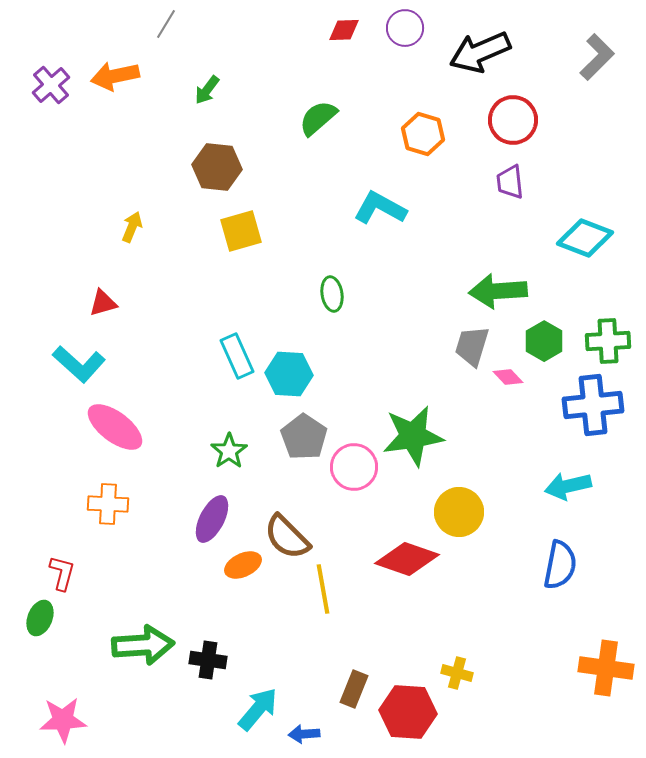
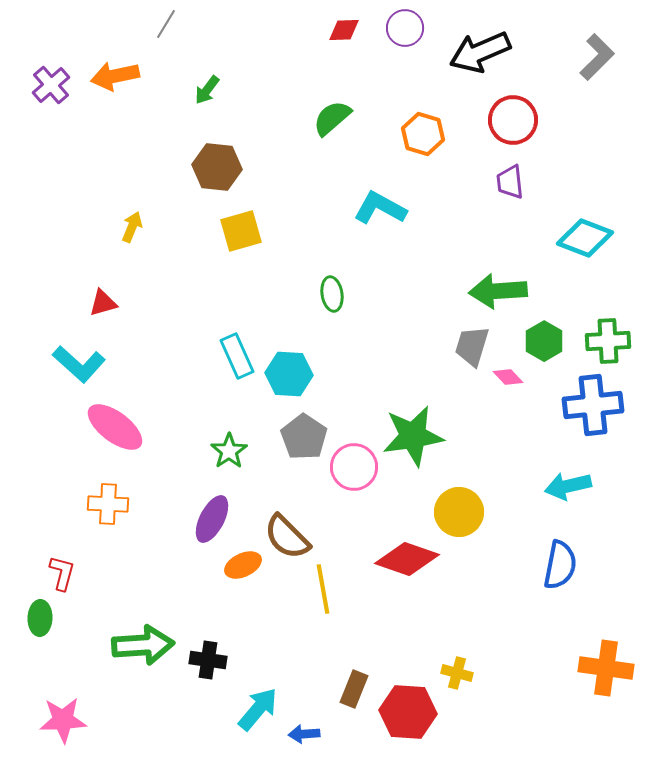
green semicircle at (318, 118): moved 14 px right
green ellipse at (40, 618): rotated 20 degrees counterclockwise
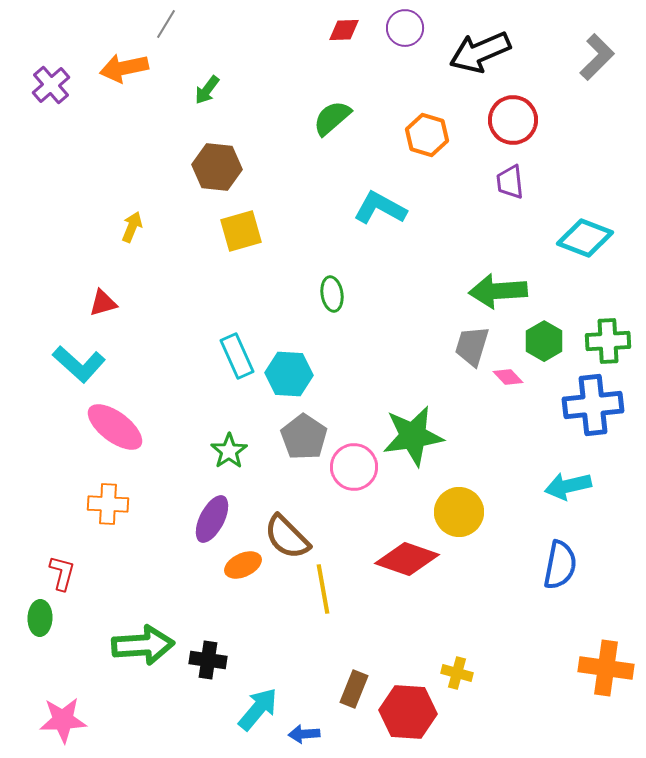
orange arrow at (115, 76): moved 9 px right, 8 px up
orange hexagon at (423, 134): moved 4 px right, 1 px down
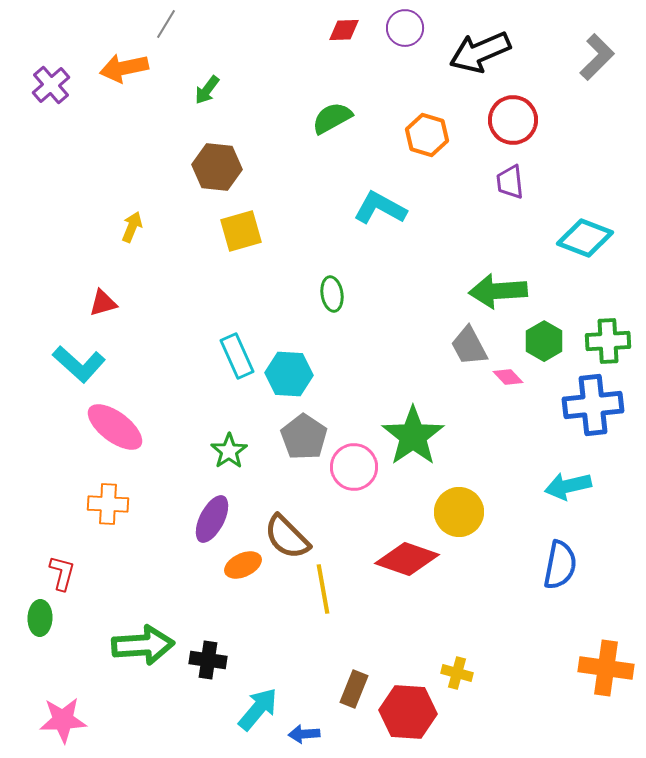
green semicircle at (332, 118): rotated 12 degrees clockwise
gray trapezoid at (472, 346): moved 3 px left; rotated 45 degrees counterclockwise
green star at (413, 436): rotated 26 degrees counterclockwise
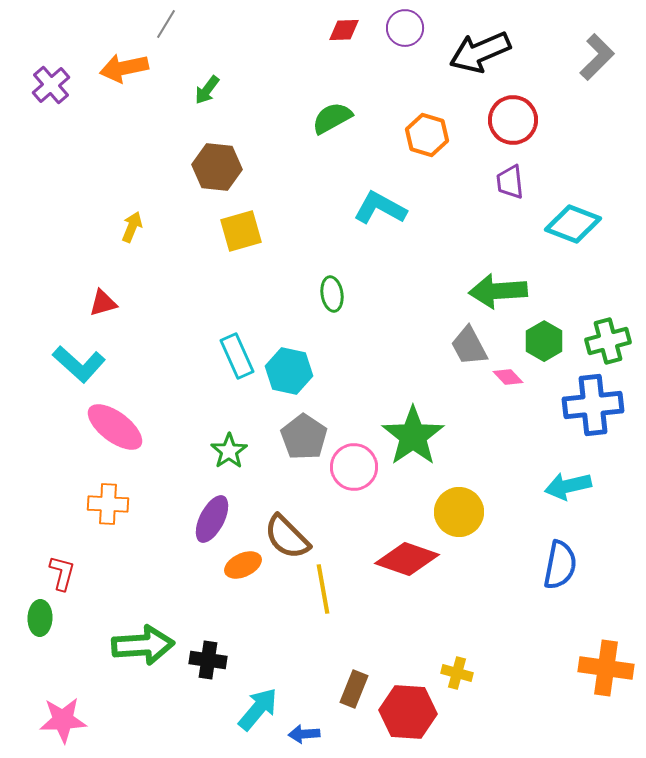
cyan diamond at (585, 238): moved 12 px left, 14 px up
green cross at (608, 341): rotated 12 degrees counterclockwise
cyan hexagon at (289, 374): moved 3 px up; rotated 9 degrees clockwise
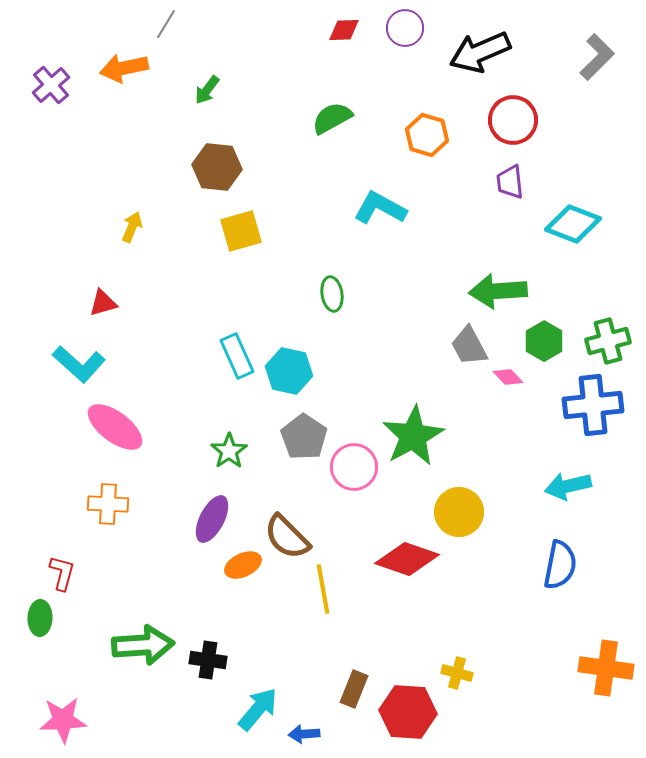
green star at (413, 436): rotated 6 degrees clockwise
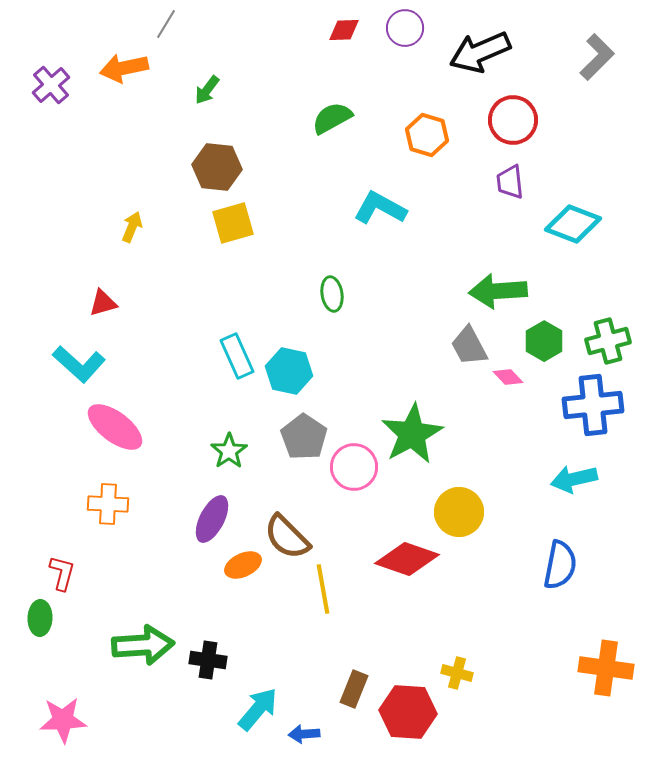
yellow square at (241, 231): moved 8 px left, 8 px up
green star at (413, 436): moved 1 px left, 2 px up
cyan arrow at (568, 486): moved 6 px right, 7 px up
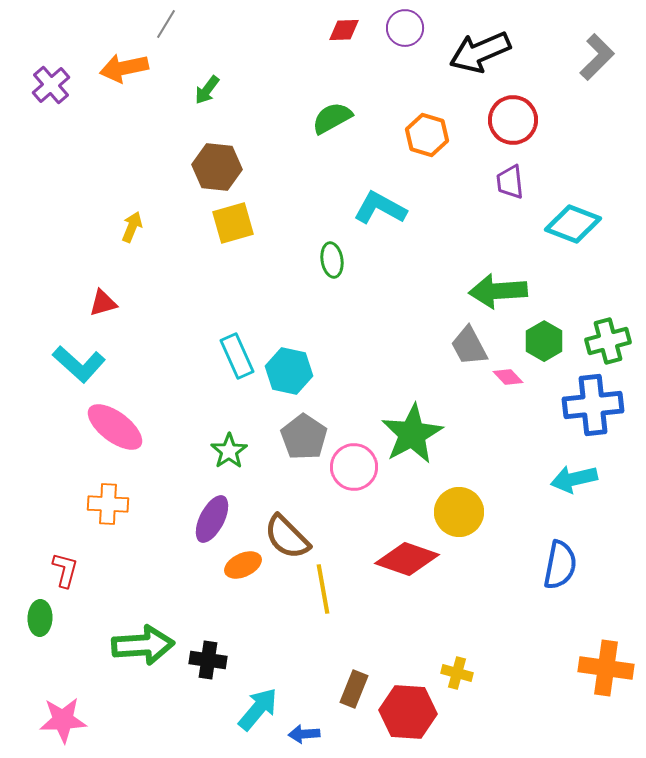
green ellipse at (332, 294): moved 34 px up
red L-shape at (62, 573): moved 3 px right, 3 px up
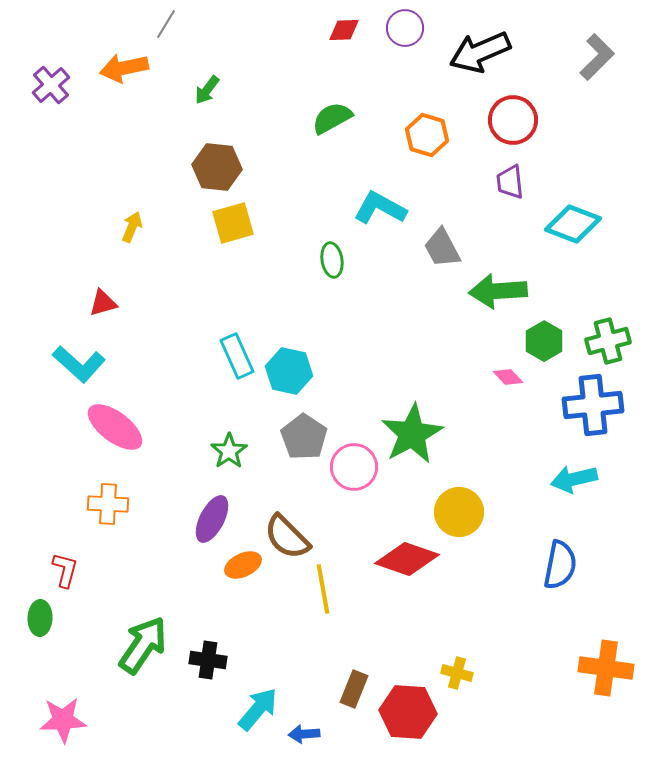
gray trapezoid at (469, 346): moved 27 px left, 98 px up
green arrow at (143, 645): rotated 52 degrees counterclockwise
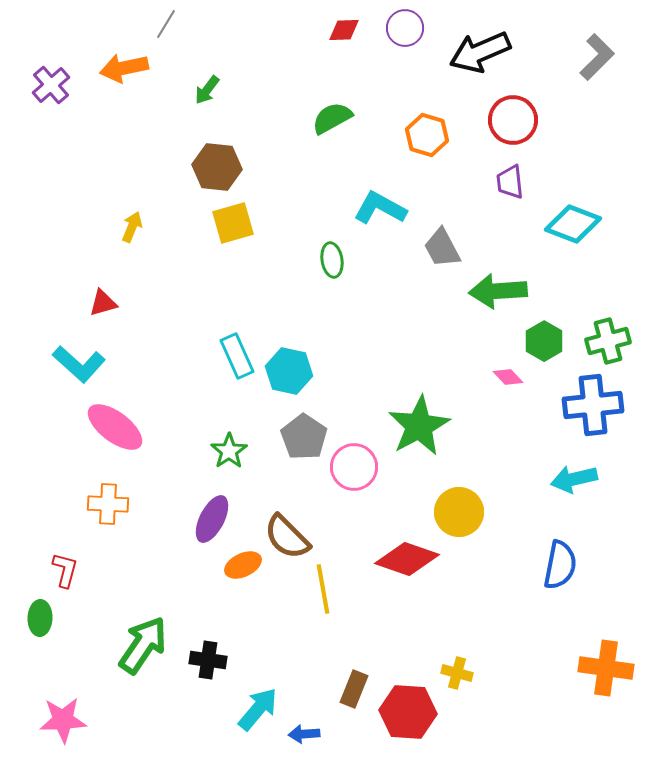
green star at (412, 434): moved 7 px right, 8 px up
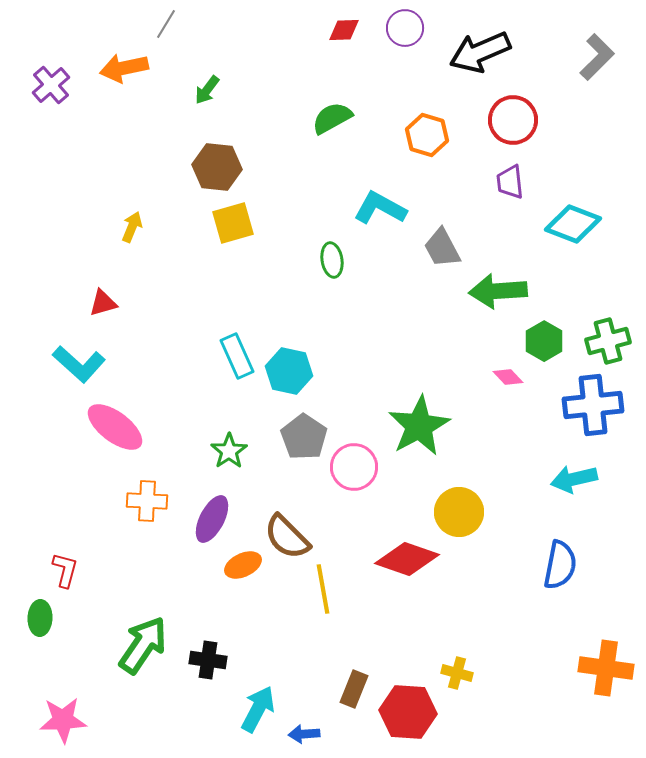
orange cross at (108, 504): moved 39 px right, 3 px up
cyan arrow at (258, 709): rotated 12 degrees counterclockwise
